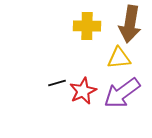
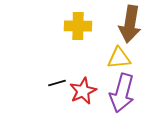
yellow cross: moved 9 px left
purple arrow: rotated 39 degrees counterclockwise
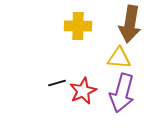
yellow triangle: rotated 10 degrees clockwise
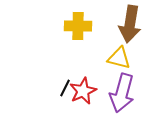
yellow triangle: rotated 10 degrees clockwise
black line: moved 8 px right, 5 px down; rotated 48 degrees counterclockwise
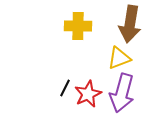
yellow triangle: rotated 35 degrees counterclockwise
red star: moved 5 px right, 3 px down
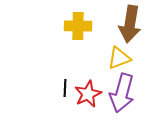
black line: rotated 24 degrees counterclockwise
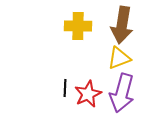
brown arrow: moved 8 px left, 1 px down
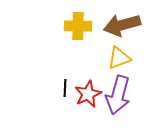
brown arrow: rotated 66 degrees clockwise
purple arrow: moved 4 px left, 2 px down
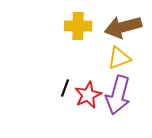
brown arrow: moved 1 px right, 2 px down
black line: rotated 18 degrees clockwise
red star: moved 1 px down
